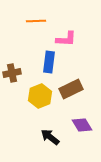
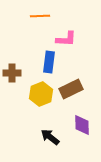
orange line: moved 4 px right, 5 px up
brown cross: rotated 12 degrees clockwise
yellow hexagon: moved 1 px right, 2 px up
purple diamond: rotated 30 degrees clockwise
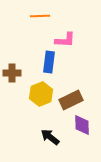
pink L-shape: moved 1 px left, 1 px down
brown rectangle: moved 11 px down
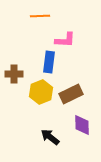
brown cross: moved 2 px right, 1 px down
yellow hexagon: moved 2 px up
brown rectangle: moved 6 px up
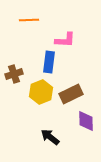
orange line: moved 11 px left, 4 px down
brown cross: rotated 18 degrees counterclockwise
purple diamond: moved 4 px right, 4 px up
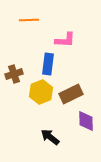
blue rectangle: moved 1 px left, 2 px down
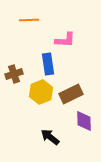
blue rectangle: rotated 15 degrees counterclockwise
purple diamond: moved 2 px left
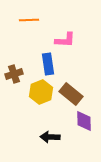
brown rectangle: rotated 65 degrees clockwise
black arrow: rotated 36 degrees counterclockwise
